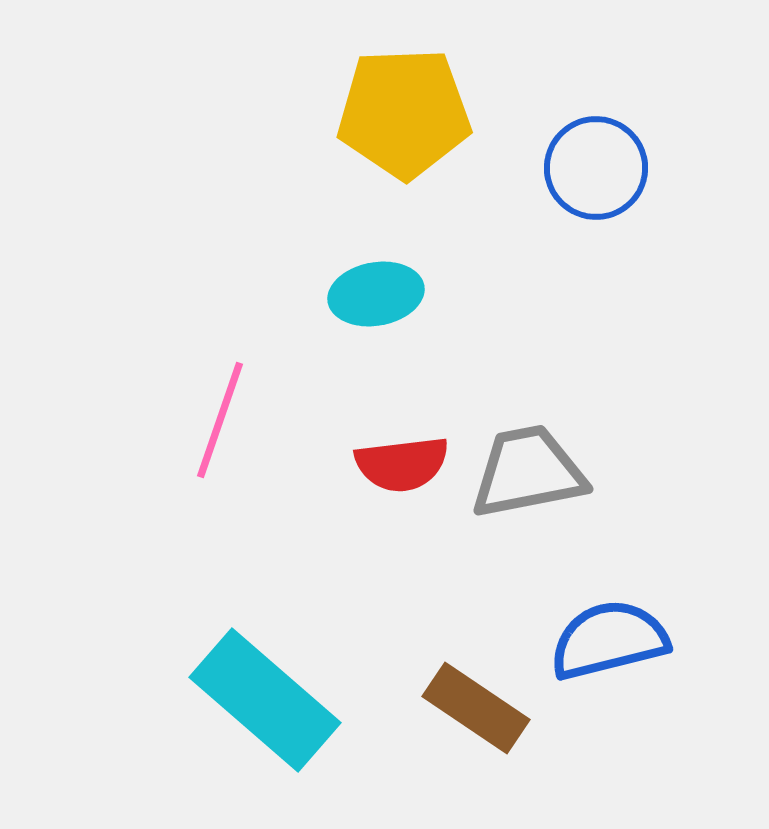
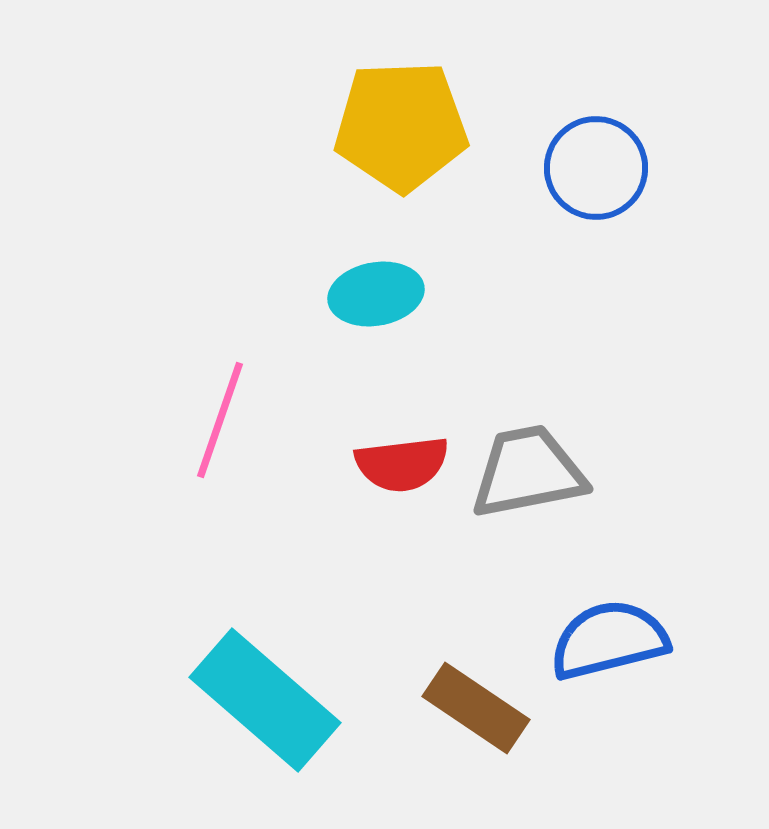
yellow pentagon: moved 3 px left, 13 px down
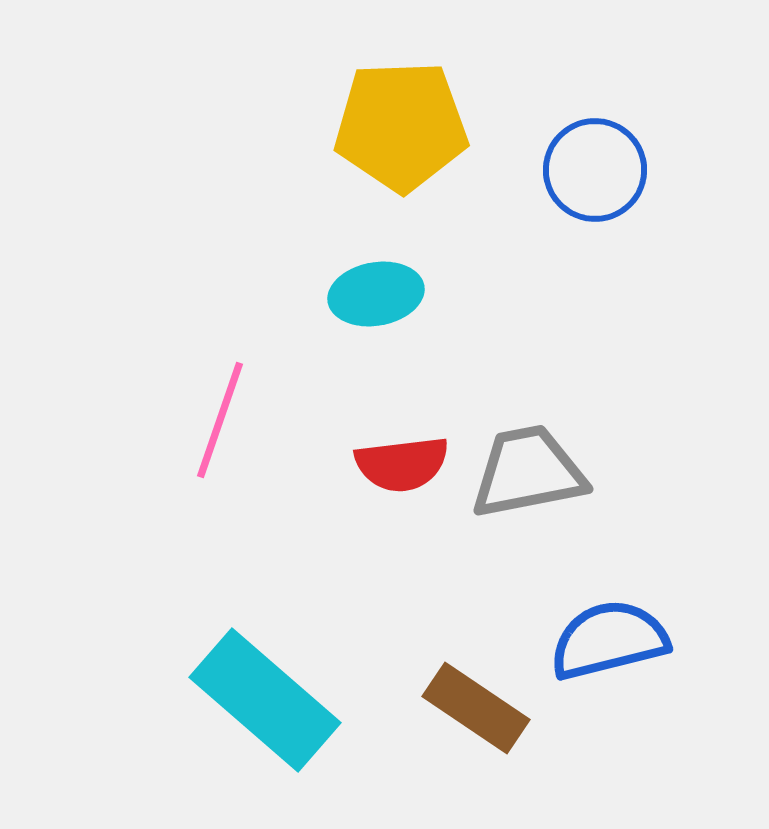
blue circle: moved 1 px left, 2 px down
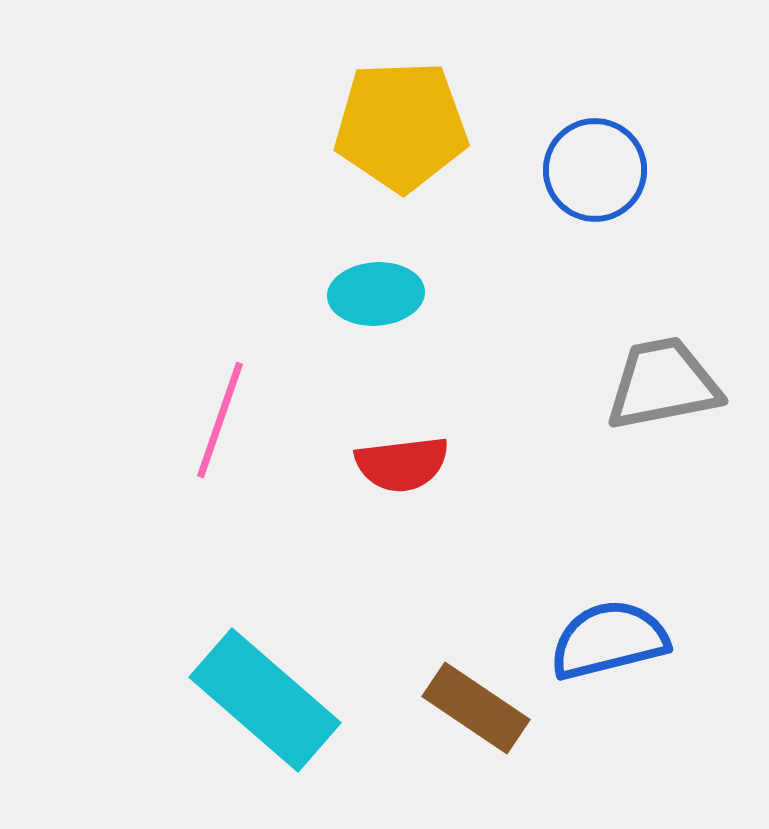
cyan ellipse: rotated 6 degrees clockwise
gray trapezoid: moved 135 px right, 88 px up
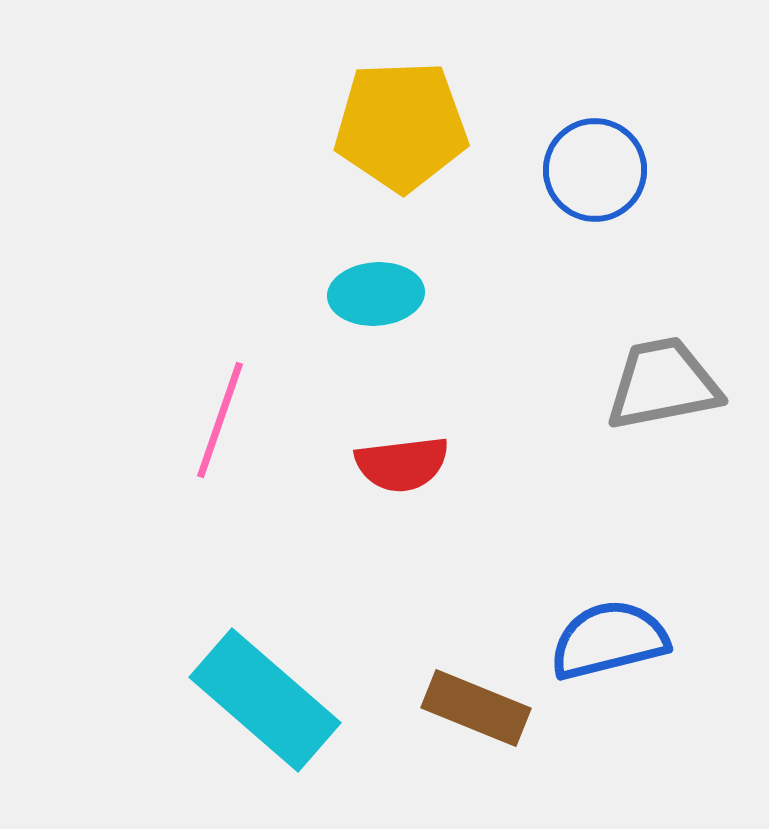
brown rectangle: rotated 12 degrees counterclockwise
